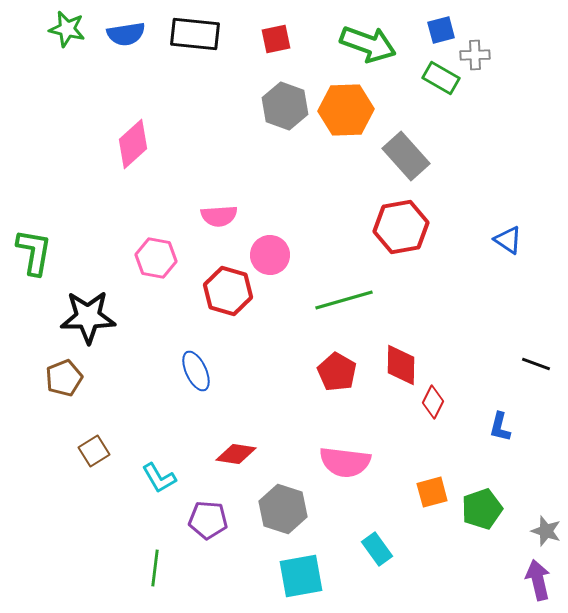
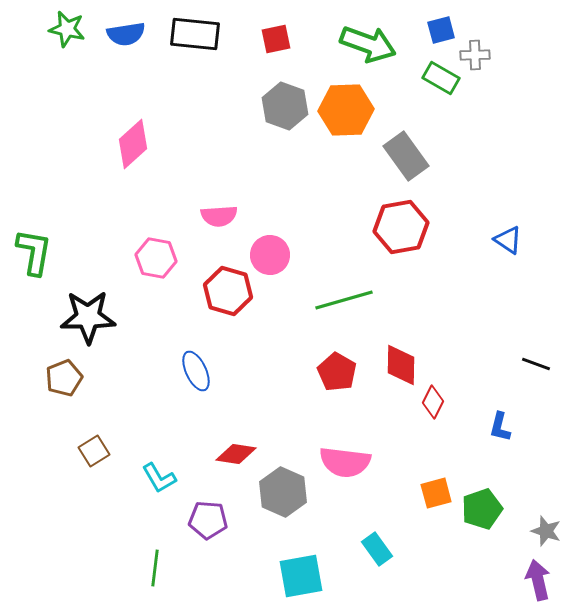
gray rectangle at (406, 156): rotated 6 degrees clockwise
orange square at (432, 492): moved 4 px right, 1 px down
gray hexagon at (283, 509): moved 17 px up; rotated 6 degrees clockwise
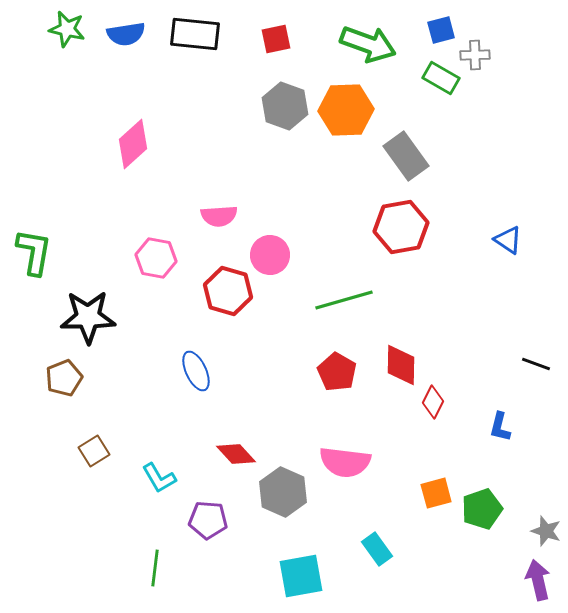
red diamond at (236, 454): rotated 39 degrees clockwise
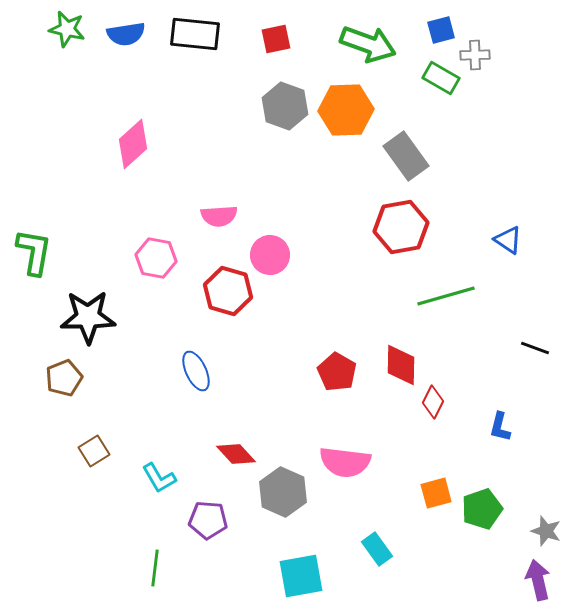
green line at (344, 300): moved 102 px right, 4 px up
black line at (536, 364): moved 1 px left, 16 px up
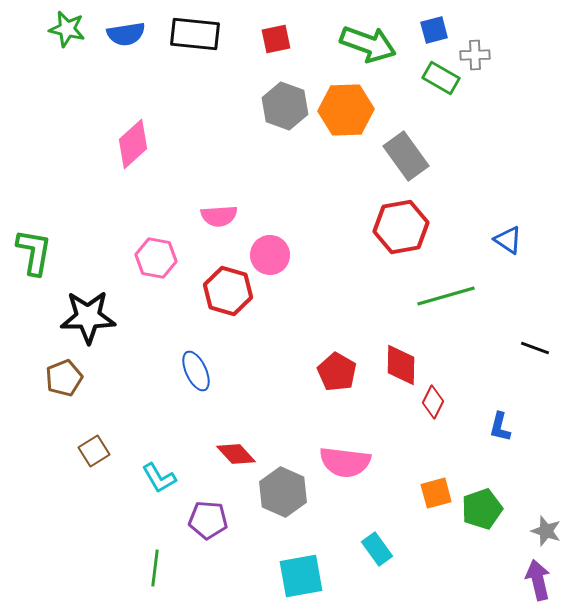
blue square at (441, 30): moved 7 px left
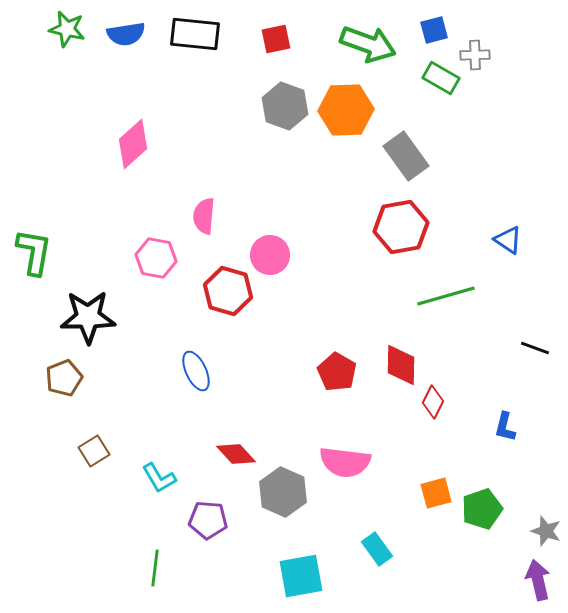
pink semicircle at (219, 216): moved 15 px left; rotated 99 degrees clockwise
blue L-shape at (500, 427): moved 5 px right
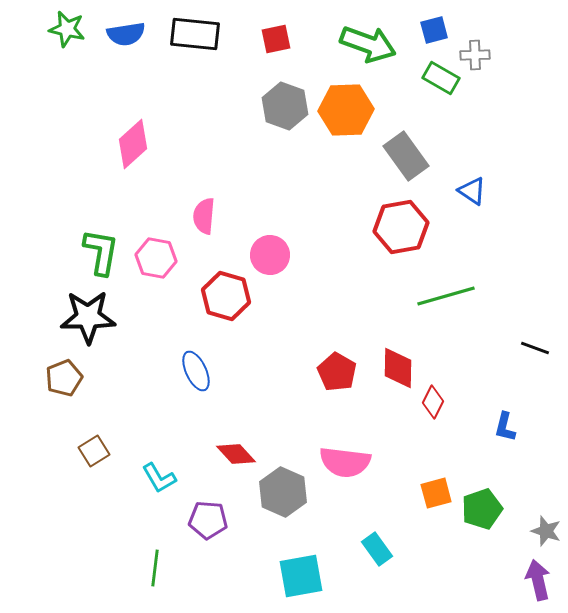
blue triangle at (508, 240): moved 36 px left, 49 px up
green L-shape at (34, 252): moved 67 px right
red hexagon at (228, 291): moved 2 px left, 5 px down
red diamond at (401, 365): moved 3 px left, 3 px down
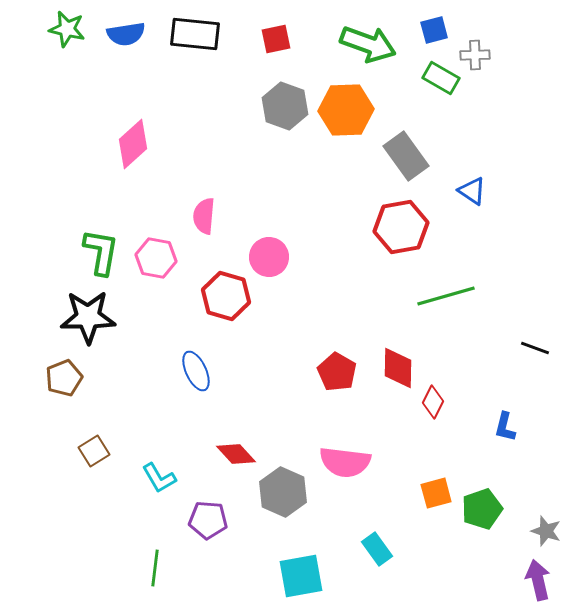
pink circle at (270, 255): moved 1 px left, 2 px down
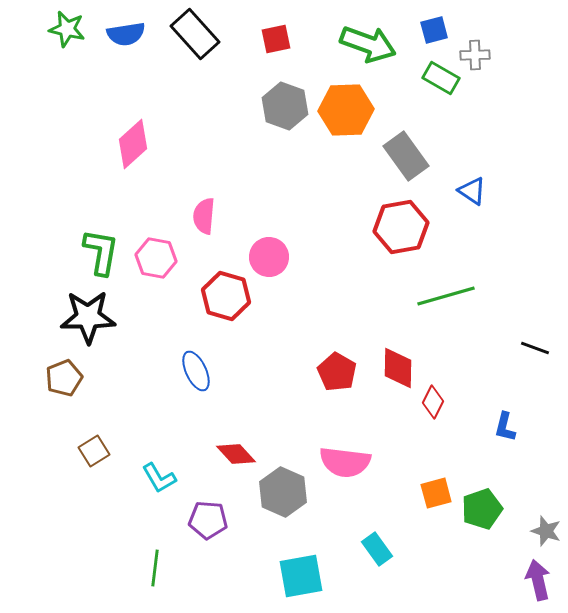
black rectangle at (195, 34): rotated 42 degrees clockwise
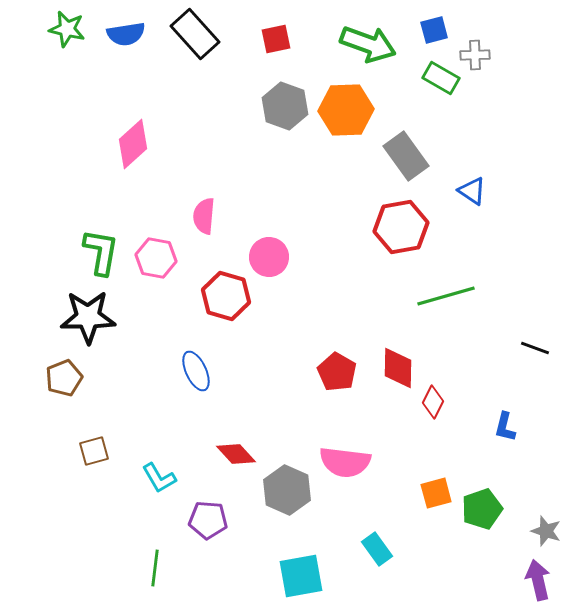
brown square at (94, 451): rotated 16 degrees clockwise
gray hexagon at (283, 492): moved 4 px right, 2 px up
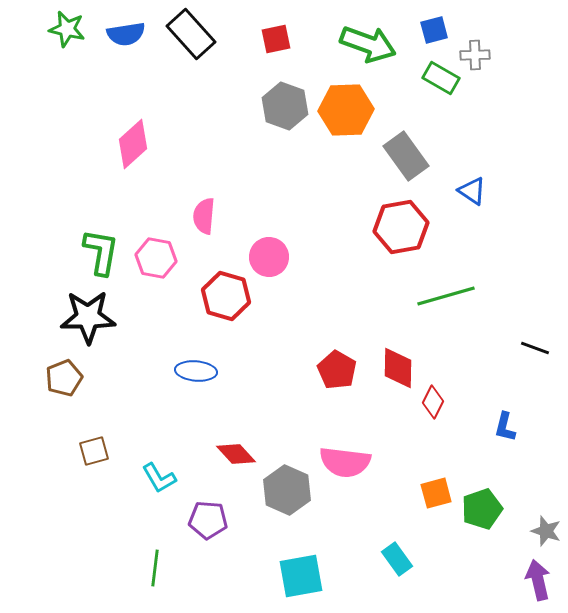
black rectangle at (195, 34): moved 4 px left
blue ellipse at (196, 371): rotated 60 degrees counterclockwise
red pentagon at (337, 372): moved 2 px up
cyan rectangle at (377, 549): moved 20 px right, 10 px down
